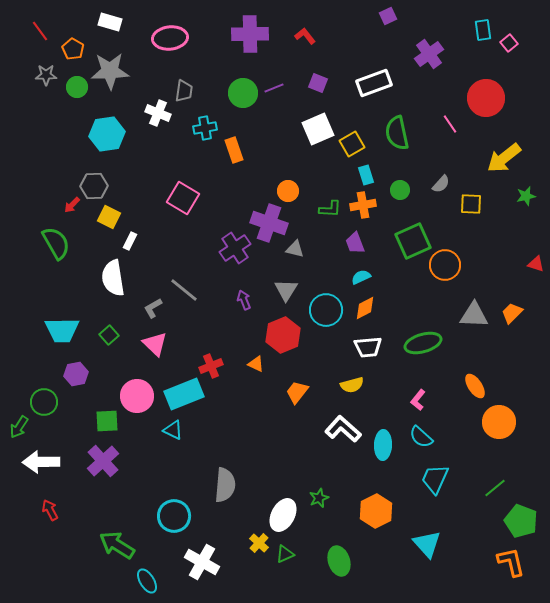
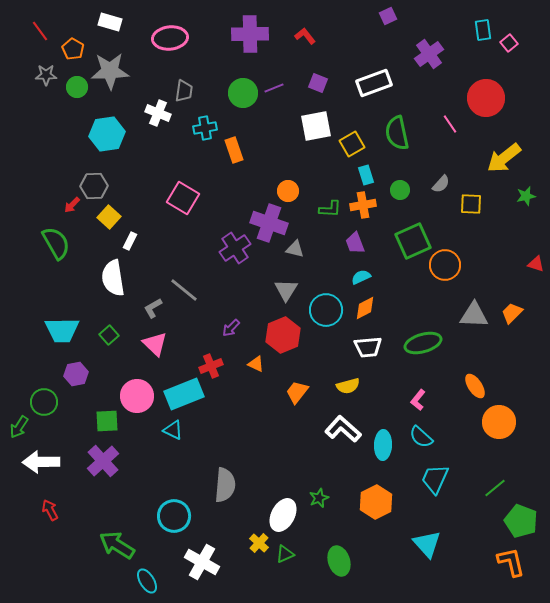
white square at (318, 129): moved 2 px left, 3 px up; rotated 12 degrees clockwise
yellow square at (109, 217): rotated 15 degrees clockwise
purple arrow at (244, 300): moved 13 px left, 28 px down; rotated 114 degrees counterclockwise
yellow semicircle at (352, 385): moved 4 px left, 1 px down
orange hexagon at (376, 511): moved 9 px up
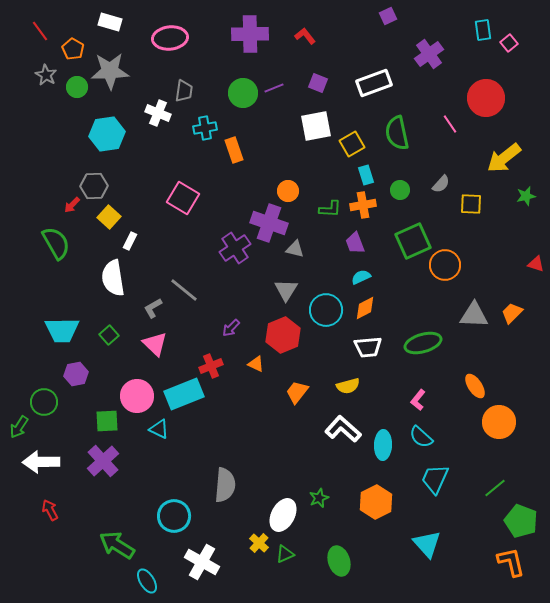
gray star at (46, 75): rotated 30 degrees clockwise
cyan triangle at (173, 430): moved 14 px left, 1 px up
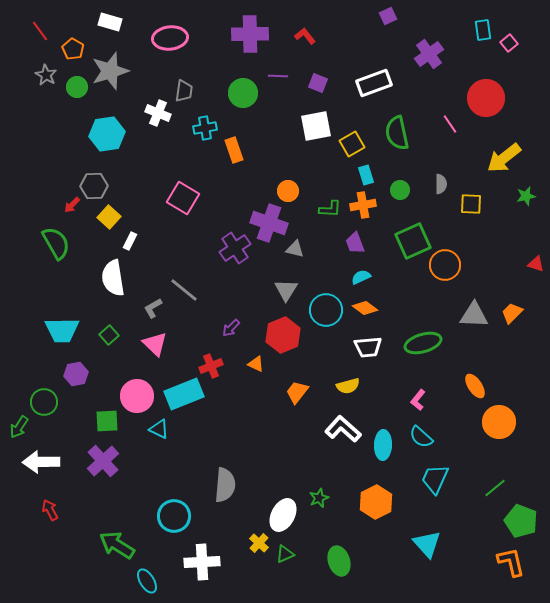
gray star at (110, 71): rotated 15 degrees counterclockwise
purple line at (274, 88): moved 4 px right, 12 px up; rotated 24 degrees clockwise
gray semicircle at (441, 184): rotated 42 degrees counterclockwise
orange diamond at (365, 308): rotated 65 degrees clockwise
white cross at (202, 562): rotated 32 degrees counterclockwise
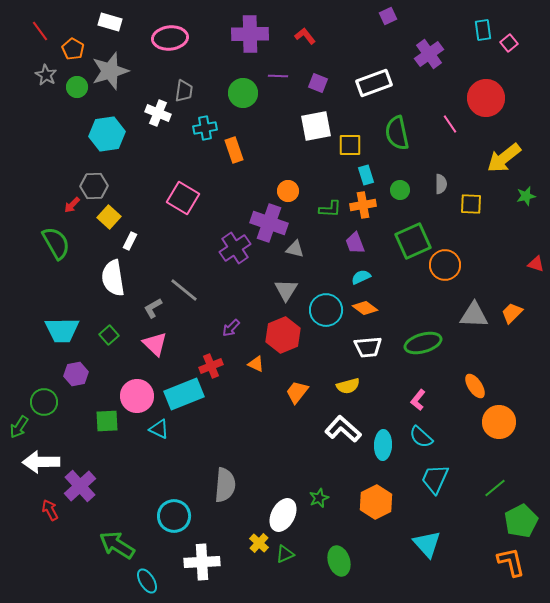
yellow square at (352, 144): moved 2 px left, 1 px down; rotated 30 degrees clockwise
purple cross at (103, 461): moved 23 px left, 25 px down
green pentagon at (521, 521): rotated 24 degrees clockwise
